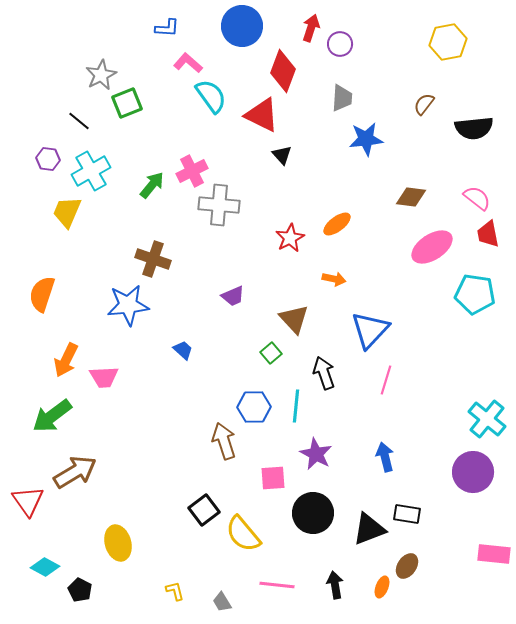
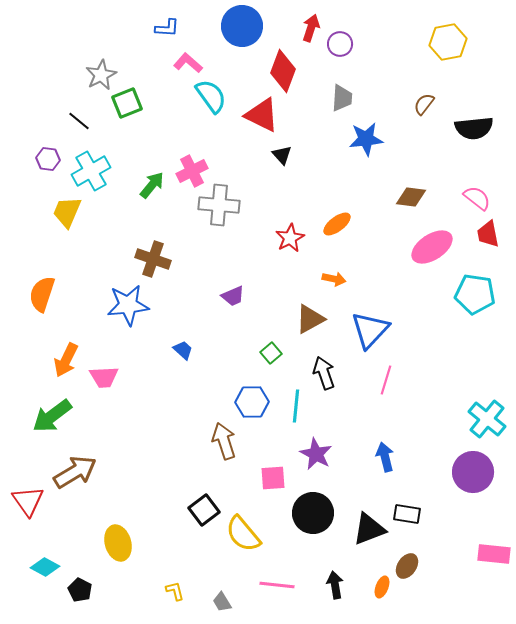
brown triangle at (294, 319): moved 16 px right; rotated 44 degrees clockwise
blue hexagon at (254, 407): moved 2 px left, 5 px up
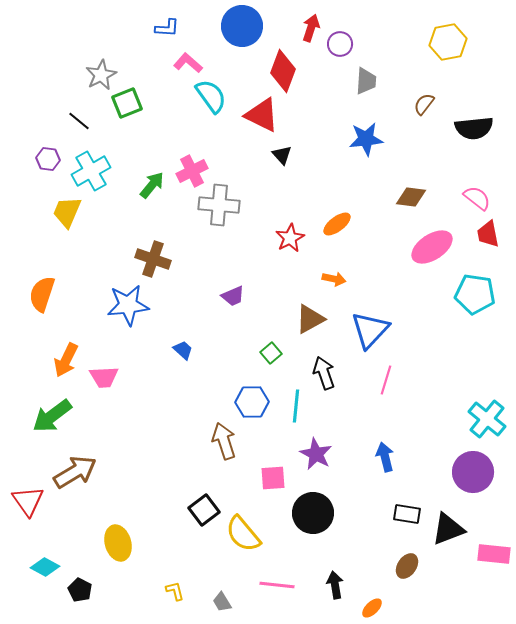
gray trapezoid at (342, 98): moved 24 px right, 17 px up
black triangle at (369, 529): moved 79 px right
orange ellipse at (382, 587): moved 10 px left, 21 px down; rotated 25 degrees clockwise
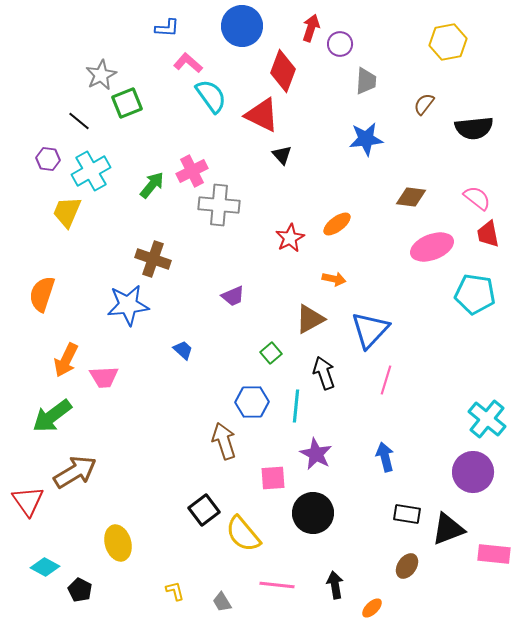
pink ellipse at (432, 247): rotated 12 degrees clockwise
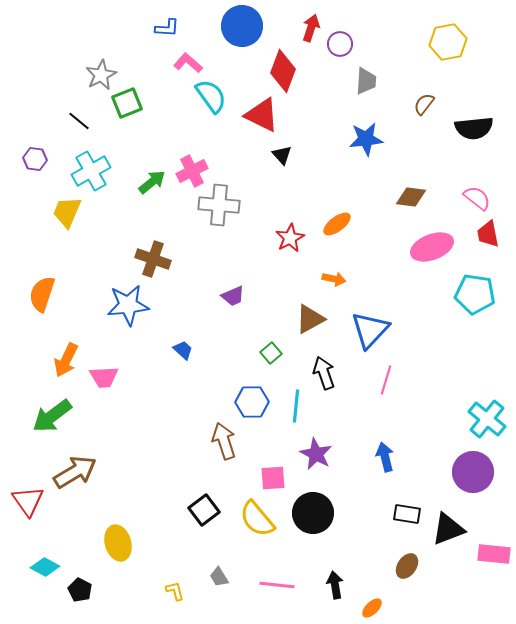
purple hexagon at (48, 159): moved 13 px left
green arrow at (152, 185): moved 3 px up; rotated 12 degrees clockwise
yellow semicircle at (243, 534): moved 14 px right, 15 px up
gray trapezoid at (222, 602): moved 3 px left, 25 px up
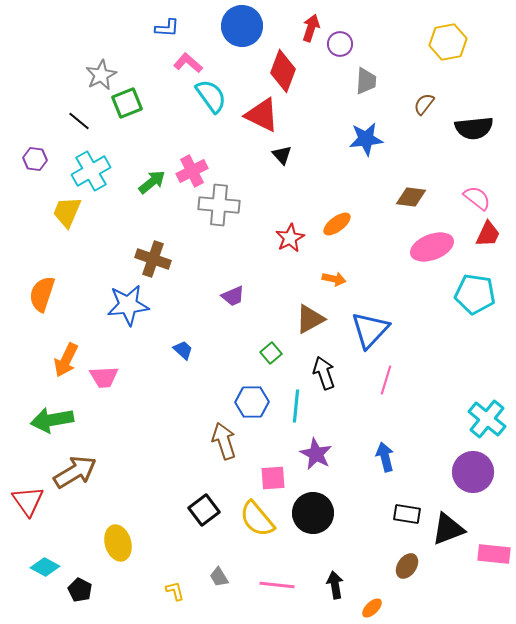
red trapezoid at (488, 234): rotated 144 degrees counterclockwise
green arrow at (52, 416): moved 4 px down; rotated 27 degrees clockwise
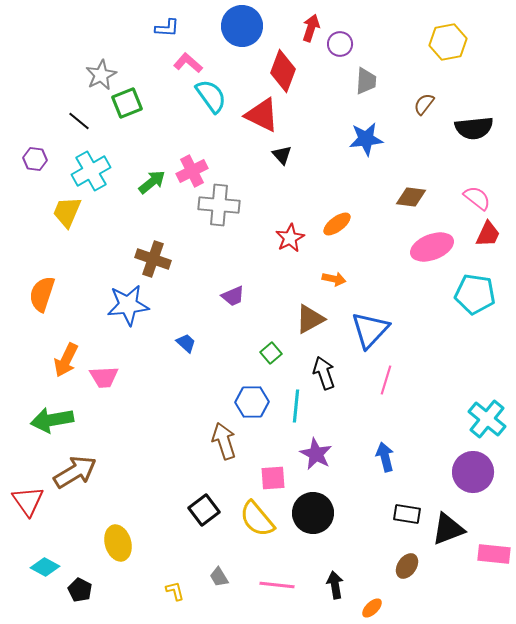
blue trapezoid at (183, 350): moved 3 px right, 7 px up
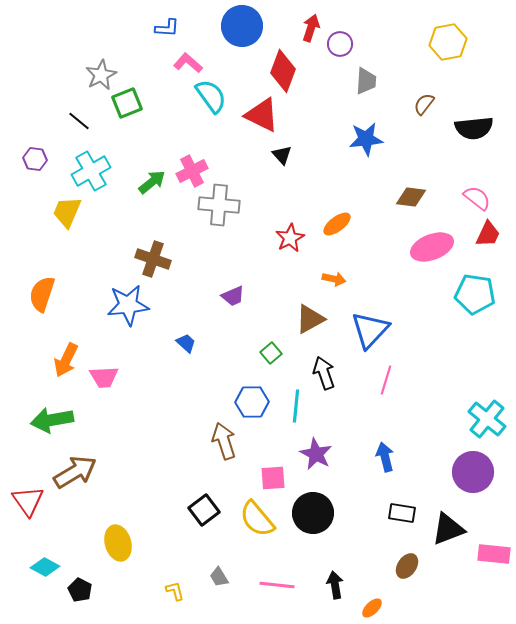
black rectangle at (407, 514): moved 5 px left, 1 px up
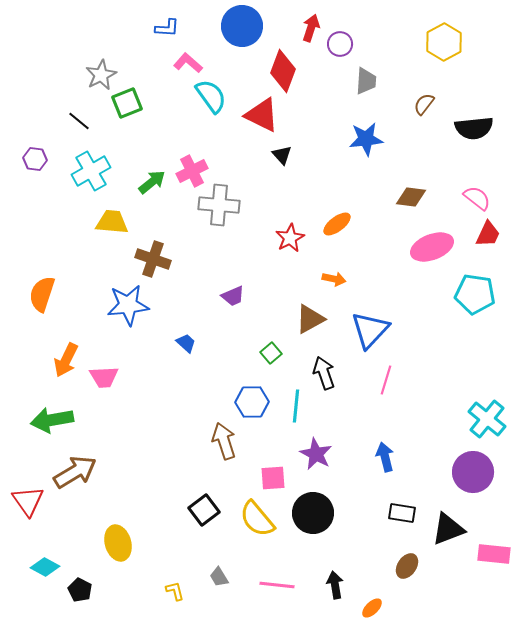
yellow hexagon at (448, 42): moved 4 px left; rotated 18 degrees counterclockwise
yellow trapezoid at (67, 212): moved 45 px right, 10 px down; rotated 72 degrees clockwise
